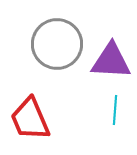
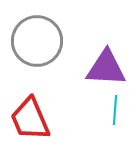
gray circle: moved 20 px left, 3 px up
purple triangle: moved 5 px left, 7 px down
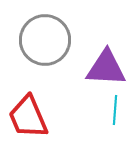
gray circle: moved 8 px right, 1 px up
red trapezoid: moved 2 px left, 2 px up
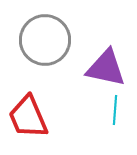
purple triangle: rotated 9 degrees clockwise
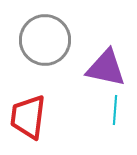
red trapezoid: rotated 30 degrees clockwise
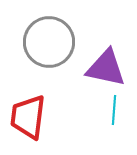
gray circle: moved 4 px right, 2 px down
cyan line: moved 1 px left
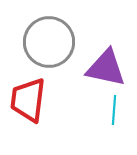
red trapezoid: moved 17 px up
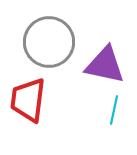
purple triangle: moved 1 px left, 3 px up
cyan line: rotated 8 degrees clockwise
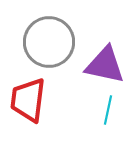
cyan line: moved 6 px left
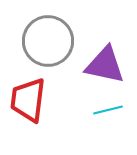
gray circle: moved 1 px left, 1 px up
cyan line: rotated 64 degrees clockwise
